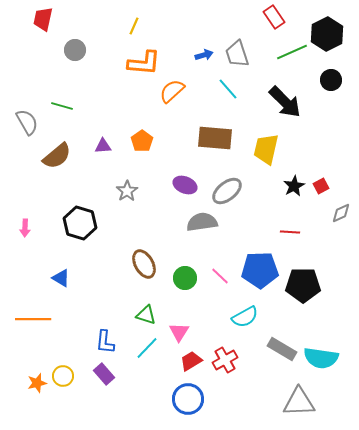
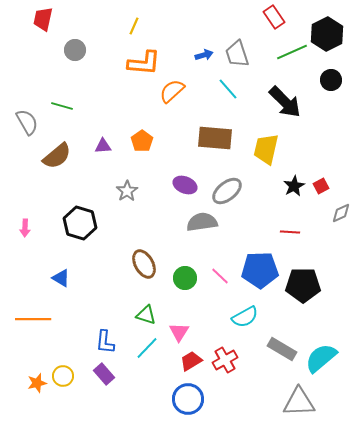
cyan semicircle at (321, 358): rotated 132 degrees clockwise
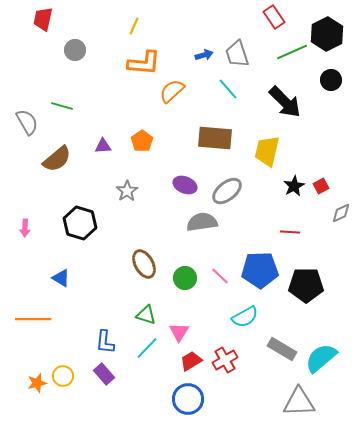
yellow trapezoid at (266, 149): moved 1 px right, 2 px down
brown semicircle at (57, 156): moved 3 px down
black pentagon at (303, 285): moved 3 px right
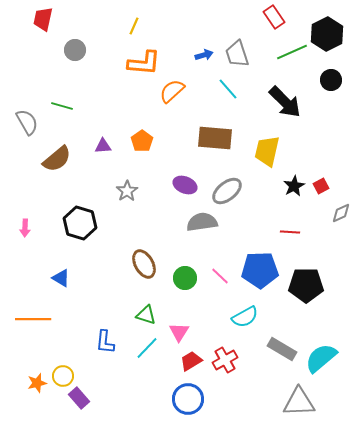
purple rectangle at (104, 374): moved 25 px left, 24 px down
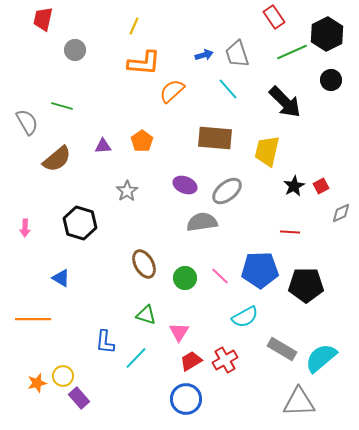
cyan line at (147, 348): moved 11 px left, 10 px down
blue circle at (188, 399): moved 2 px left
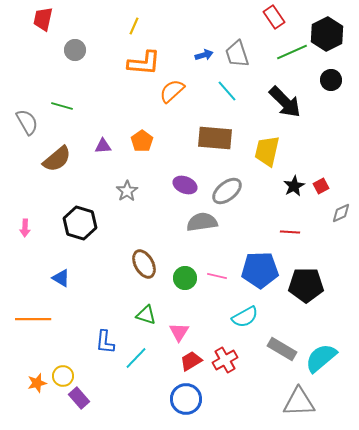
cyan line at (228, 89): moved 1 px left, 2 px down
pink line at (220, 276): moved 3 px left; rotated 30 degrees counterclockwise
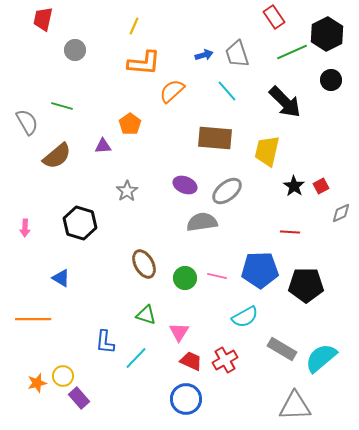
orange pentagon at (142, 141): moved 12 px left, 17 px up
brown semicircle at (57, 159): moved 3 px up
black star at (294, 186): rotated 10 degrees counterclockwise
red trapezoid at (191, 361): rotated 55 degrees clockwise
gray triangle at (299, 402): moved 4 px left, 4 px down
